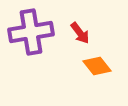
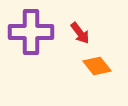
purple cross: rotated 9 degrees clockwise
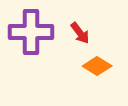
orange diamond: rotated 20 degrees counterclockwise
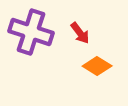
purple cross: rotated 18 degrees clockwise
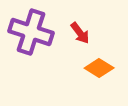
orange diamond: moved 2 px right, 2 px down
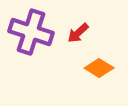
red arrow: moved 2 px left; rotated 85 degrees clockwise
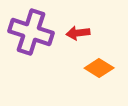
red arrow: rotated 35 degrees clockwise
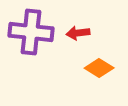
purple cross: rotated 12 degrees counterclockwise
